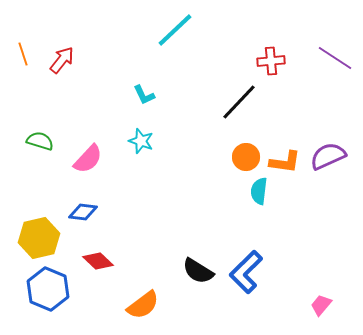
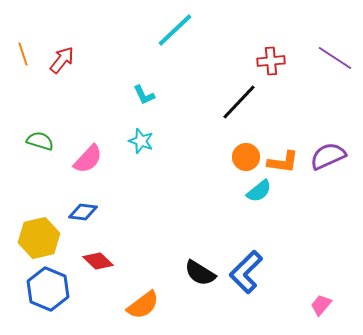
orange L-shape: moved 2 px left
cyan semicircle: rotated 136 degrees counterclockwise
black semicircle: moved 2 px right, 2 px down
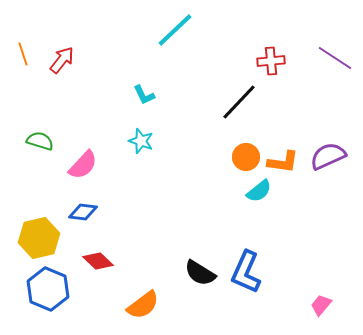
pink semicircle: moved 5 px left, 6 px down
blue L-shape: rotated 21 degrees counterclockwise
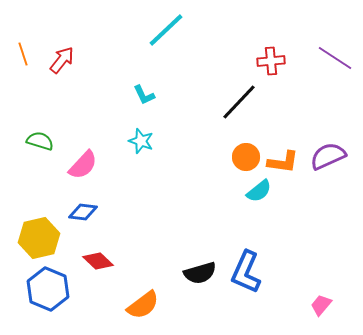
cyan line: moved 9 px left
black semicircle: rotated 48 degrees counterclockwise
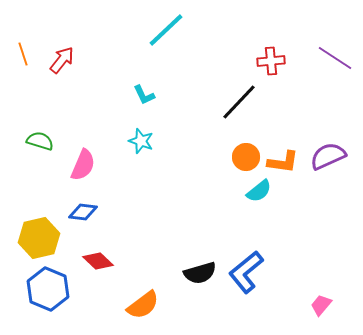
pink semicircle: rotated 20 degrees counterclockwise
blue L-shape: rotated 27 degrees clockwise
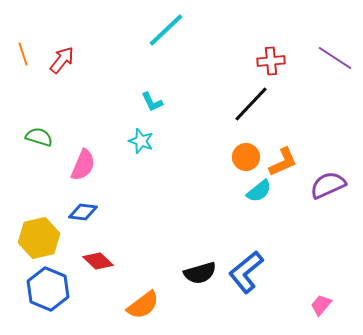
cyan L-shape: moved 8 px right, 7 px down
black line: moved 12 px right, 2 px down
green semicircle: moved 1 px left, 4 px up
purple semicircle: moved 29 px down
orange L-shape: rotated 32 degrees counterclockwise
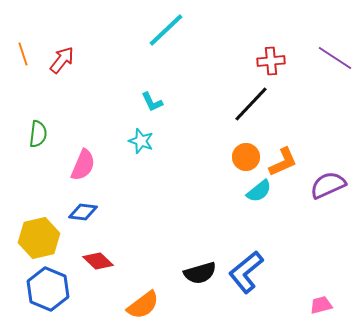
green semicircle: moved 1 px left, 3 px up; rotated 80 degrees clockwise
pink trapezoid: rotated 35 degrees clockwise
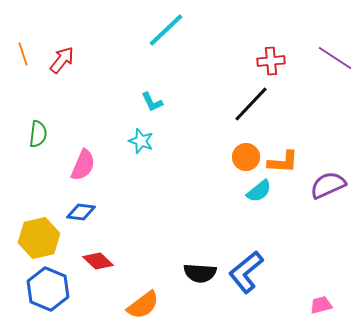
orange L-shape: rotated 28 degrees clockwise
blue diamond: moved 2 px left
black semicircle: rotated 20 degrees clockwise
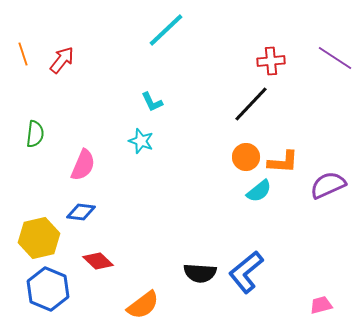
green semicircle: moved 3 px left
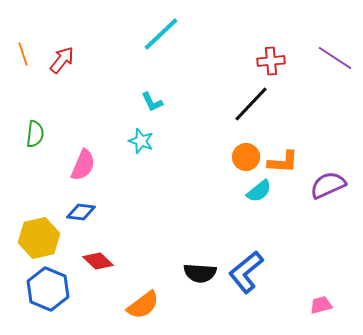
cyan line: moved 5 px left, 4 px down
